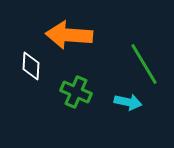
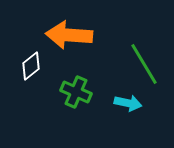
white diamond: rotated 48 degrees clockwise
cyan arrow: moved 1 px down
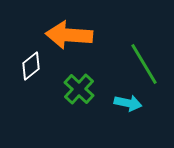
green cross: moved 3 px right, 3 px up; rotated 20 degrees clockwise
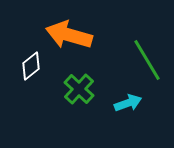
orange arrow: rotated 12 degrees clockwise
green line: moved 3 px right, 4 px up
cyan arrow: rotated 32 degrees counterclockwise
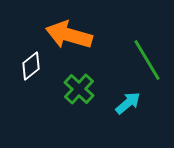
cyan arrow: rotated 20 degrees counterclockwise
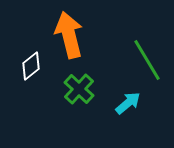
orange arrow: rotated 60 degrees clockwise
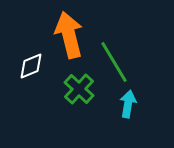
green line: moved 33 px left, 2 px down
white diamond: rotated 16 degrees clockwise
cyan arrow: moved 1 px down; rotated 40 degrees counterclockwise
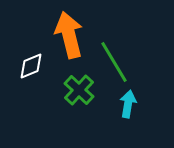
green cross: moved 1 px down
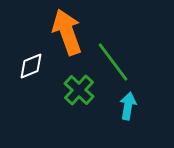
orange arrow: moved 2 px left, 3 px up; rotated 6 degrees counterclockwise
green line: moved 1 px left; rotated 6 degrees counterclockwise
cyan arrow: moved 2 px down
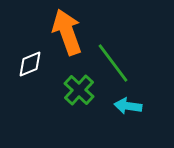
green line: moved 1 px down
white diamond: moved 1 px left, 2 px up
cyan arrow: rotated 92 degrees counterclockwise
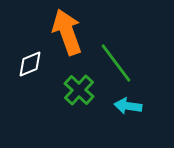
green line: moved 3 px right
